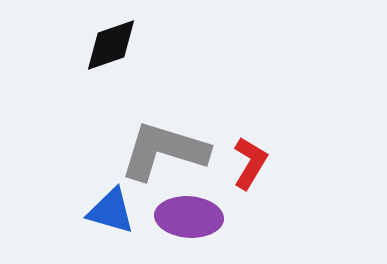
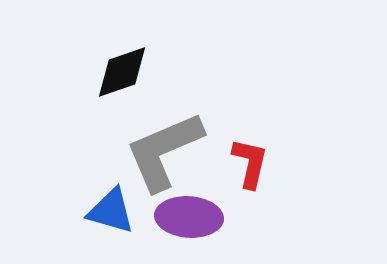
black diamond: moved 11 px right, 27 px down
gray L-shape: rotated 40 degrees counterclockwise
red L-shape: rotated 18 degrees counterclockwise
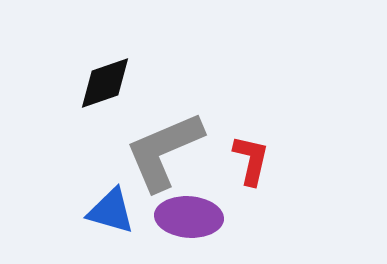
black diamond: moved 17 px left, 11 px down
red L-shape: moved 1 px right, 3 px up
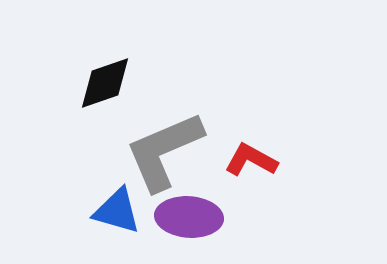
red L-shape: rotated 74 degrees counterclockwise
blue triangle: moved 6 px right
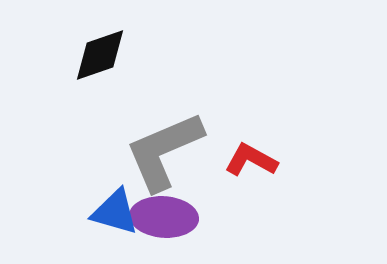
black diamond: moved 5 px left, 28 px up
blue triangle: moved 2 px left, 1 px down
purple ellipse: moved 25 px left
